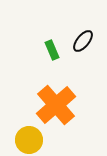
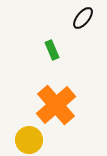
black ellipse: moved 23 px up
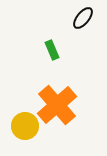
orange cross: moved 1 px right
yellow circle: moved 4 px left, 14 px up
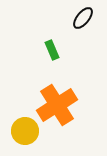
orange cross: rotated 9 degrees clockwise
yellow circle: moved 5 px down
